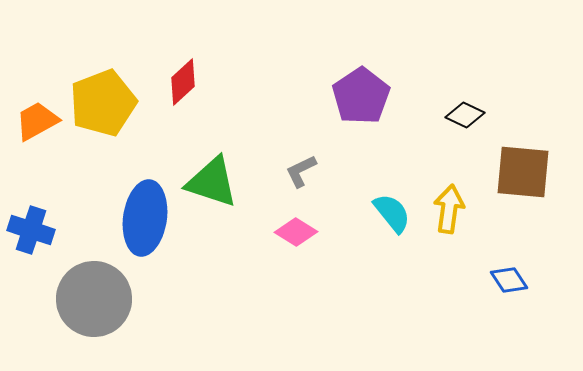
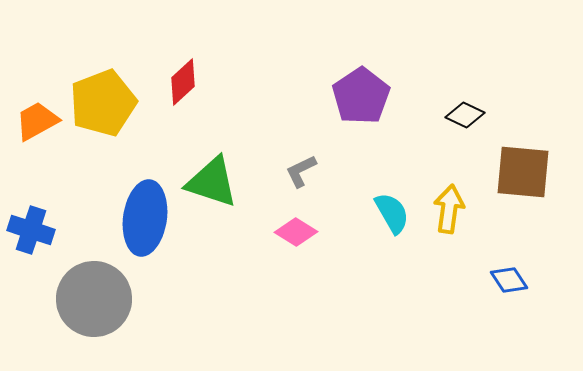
cyan semicircle: rotated 9 degrees clockwise
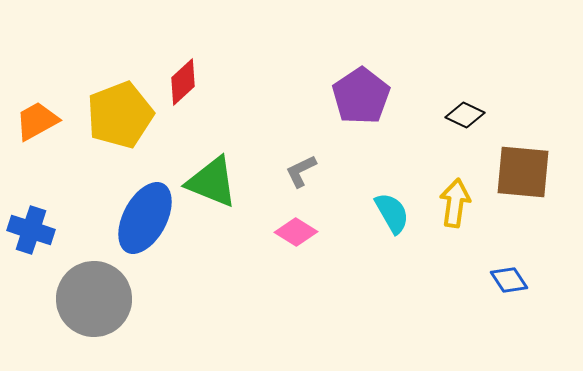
yellow pentagon: moved 17 px right, 12 px down
green triangle: rotated 4 degrees clockwise
yellow arrow: moved 6 px right, 6 px up
blue ellipse: rotated 20 degrees clockwise
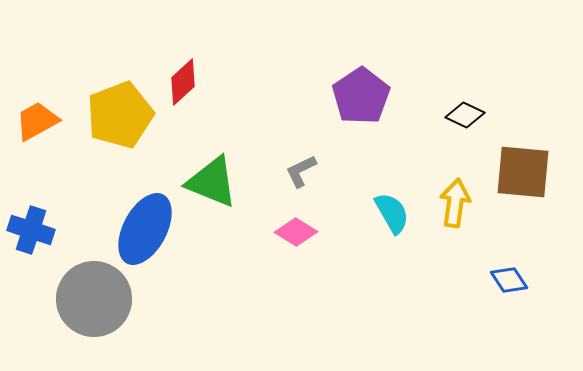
blue ellipse: moved 11 px down
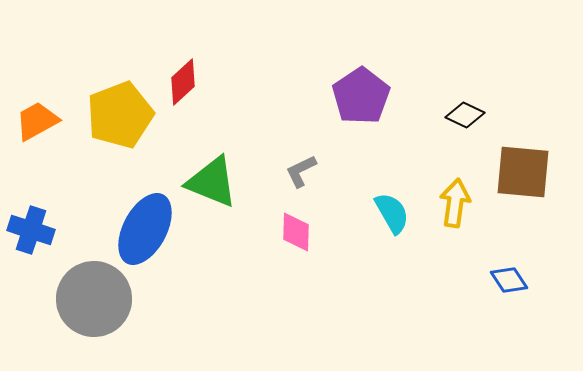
pink diamond: rotated 60 degrees clockwise
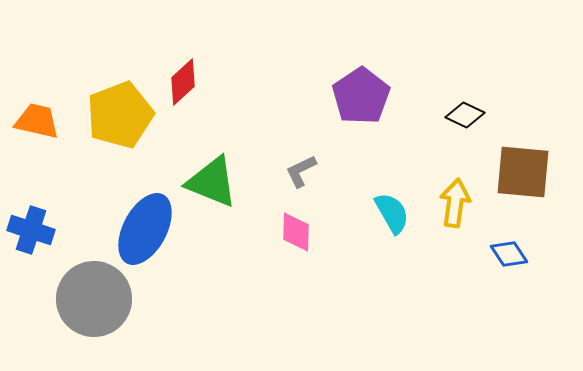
orange trapezoid: rotated 42 degrees clockwise
blue diamond: moved 26 px up
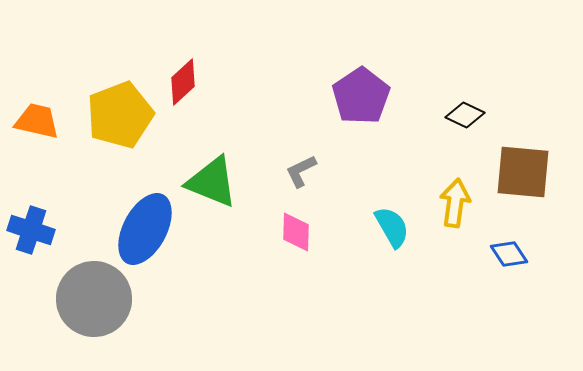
cyan semicircle: moved 14 px down
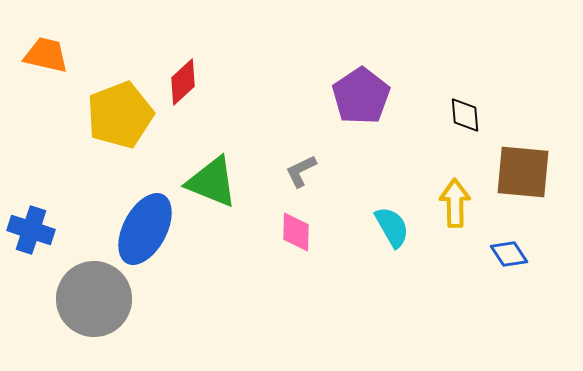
black diamond: rotated 60 degrees clockwise
orange trapezoid: moved 9 px right, 66 px up
yellow arrow: rotated 9 degrees counterclockwise
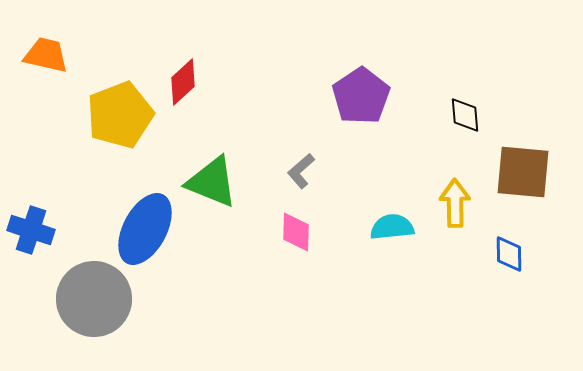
gray L-shape: rotated 15 degrees counterclockwise
cyan semicircle: rotated 66 degrees counterclockwise
blue diamond: rotated 33 degrees clockwise
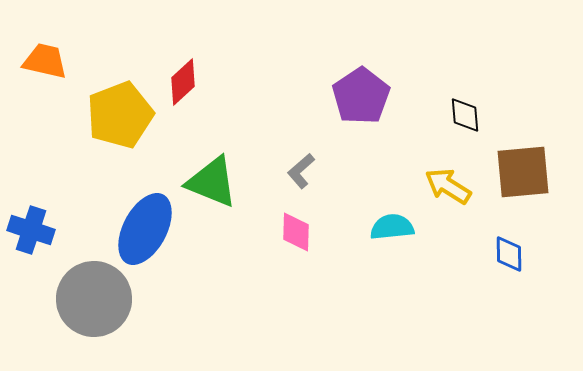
orange trapezoid: moved 1 px left, 6 px down
brown square: rotated 10 degrees counterclockwise
yellow arrow: moved 7 px left, 17 px up; rotated 57 degrees counterclockwise
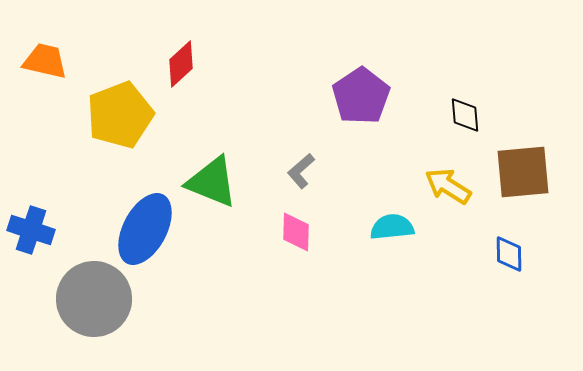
red diamond: moved 2 px left, 18 px up
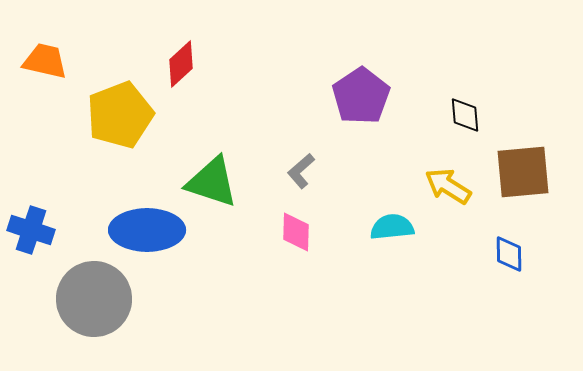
green triangle: rotated 4 degrees counterclockwise
blue ellipse: moved 2 px right, 1 px down; rotated 62 degrees clockwise
